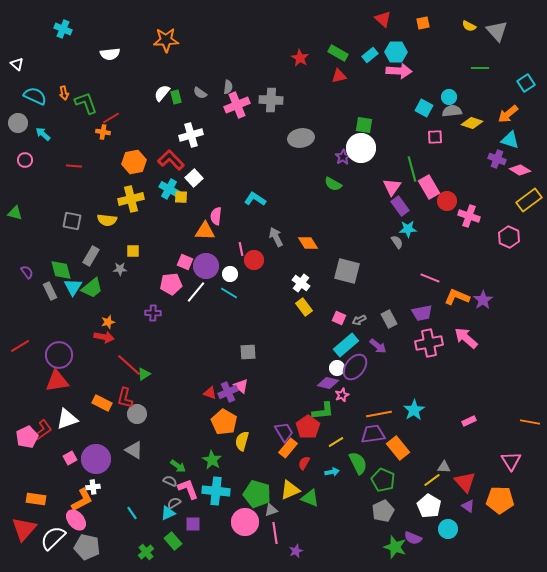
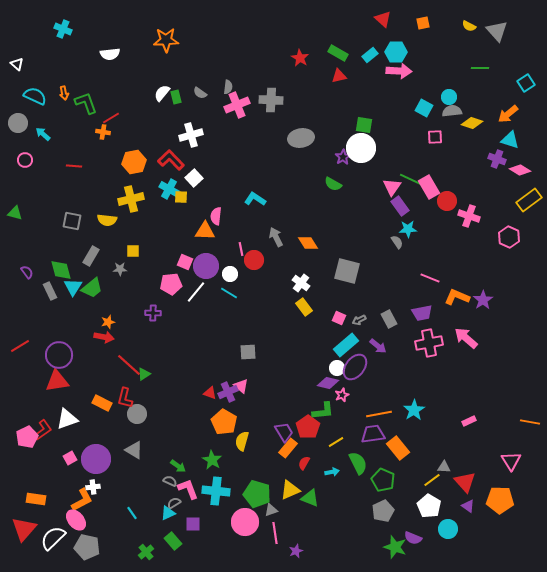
green line at (412, 169): moved 11 px down; rotated 50 degrees counterclockwise
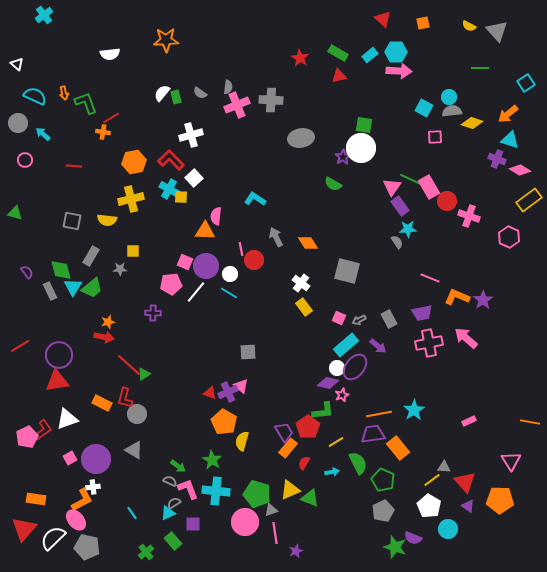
cyan cross at (63, 29): moved 19 px left, 14 px up; rotated 30 degrees clockwise
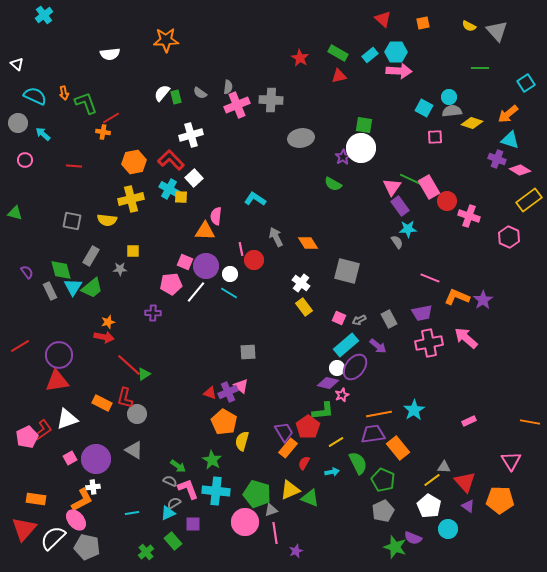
cyan line at (132, 513): rotated 64 degrees counterclockwise
